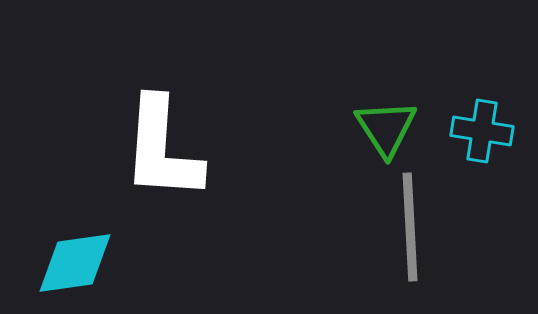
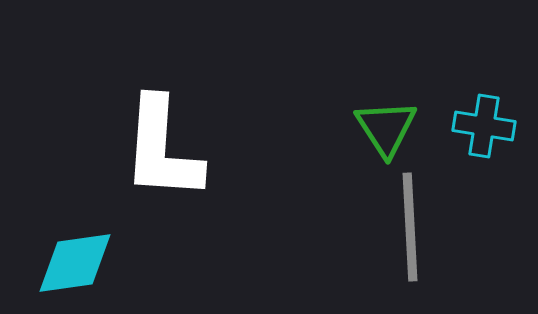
cyan cross: moved 2 px right, 5 px up
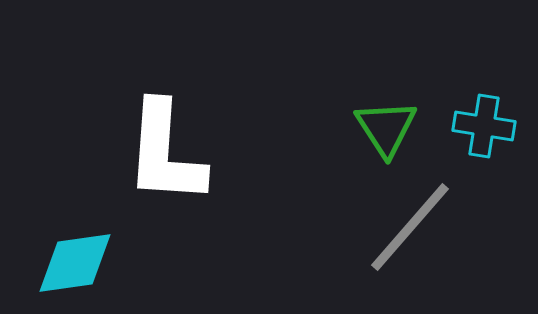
white L-shape: moved 3 px right, 4 px down
gray line: rotated 44 degrees clockwise
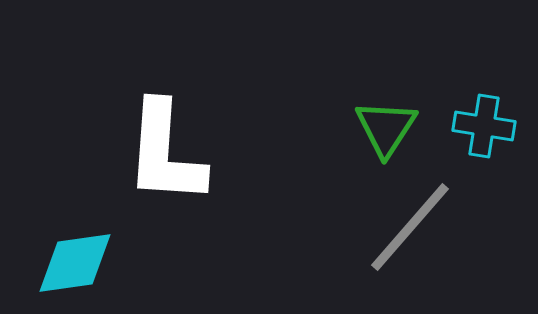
green triangle: rotated 6 degrees clockwise
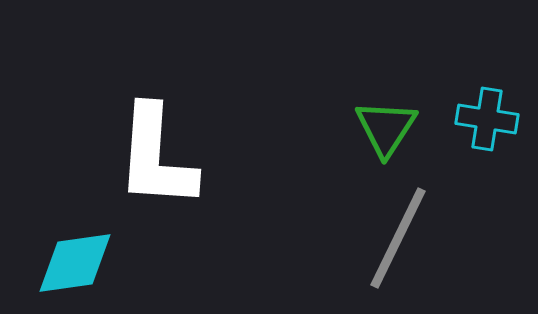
cyan cross: moved 3 px right, 7 px up
white L-shape: moved 9 px left, 4 px down
gray line: moved 12 px left, 11 px down; rotated 15 degrees counterclockwise
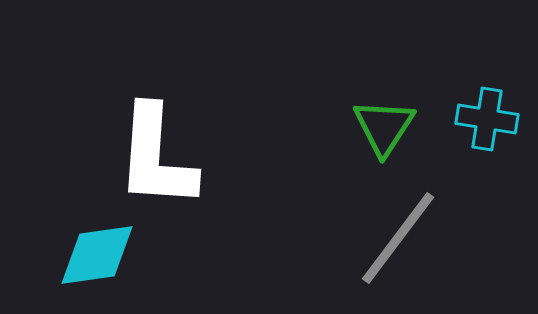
green triangle: moved 2 px left, 1 px up
gray line: rotated 11 degrees clockwise
cyan diamond: moved 22 px right, 8 px up
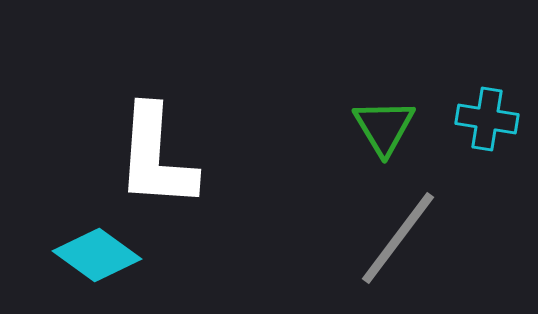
green triangle: rotated 4 degrees counterclockwise
cyan diamond: rotated 44 degrees clockwise
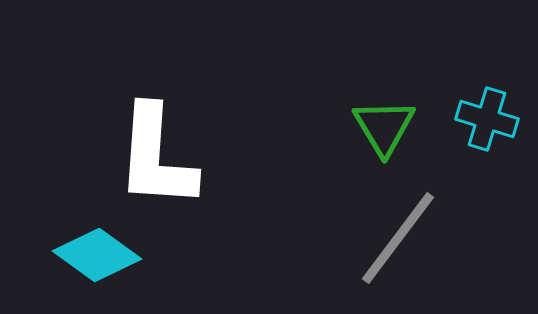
cyan cross: rotated 8 degrees clockwise
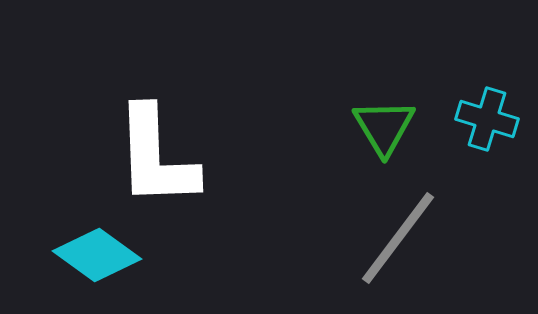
white L-shape: rotated 6 degrees counterclockwise
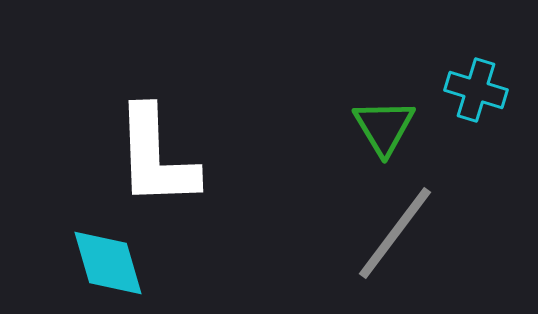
cyan cross: moved 11 px left, 29 px up
gray line: moved 3 px left, 5 px up
cyan diamond: moved 11 px right, 8 px down; rotated 38 degrees clockwise
